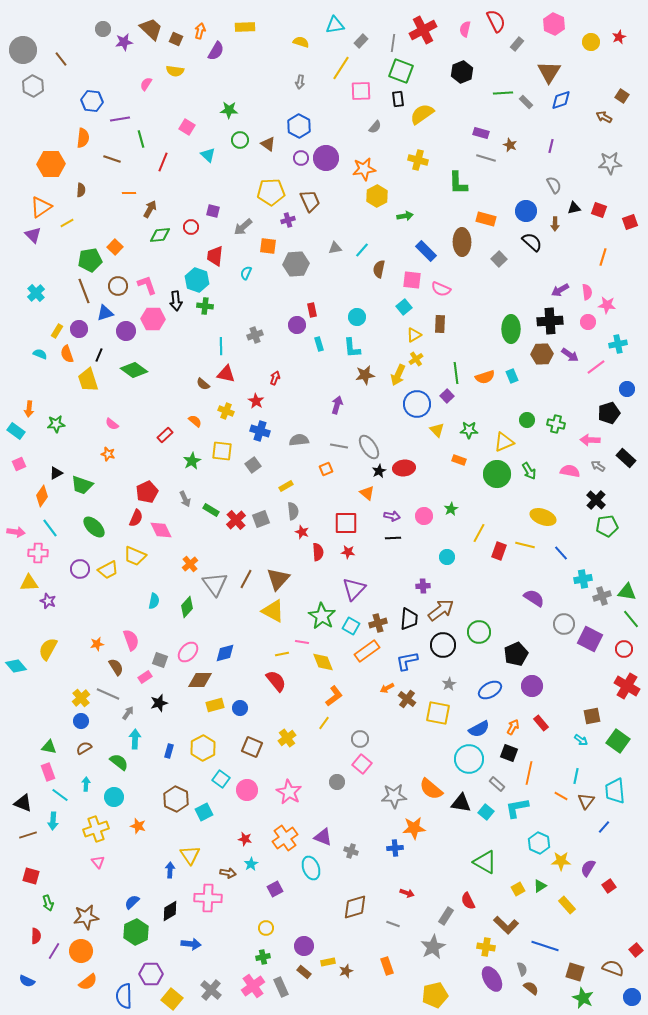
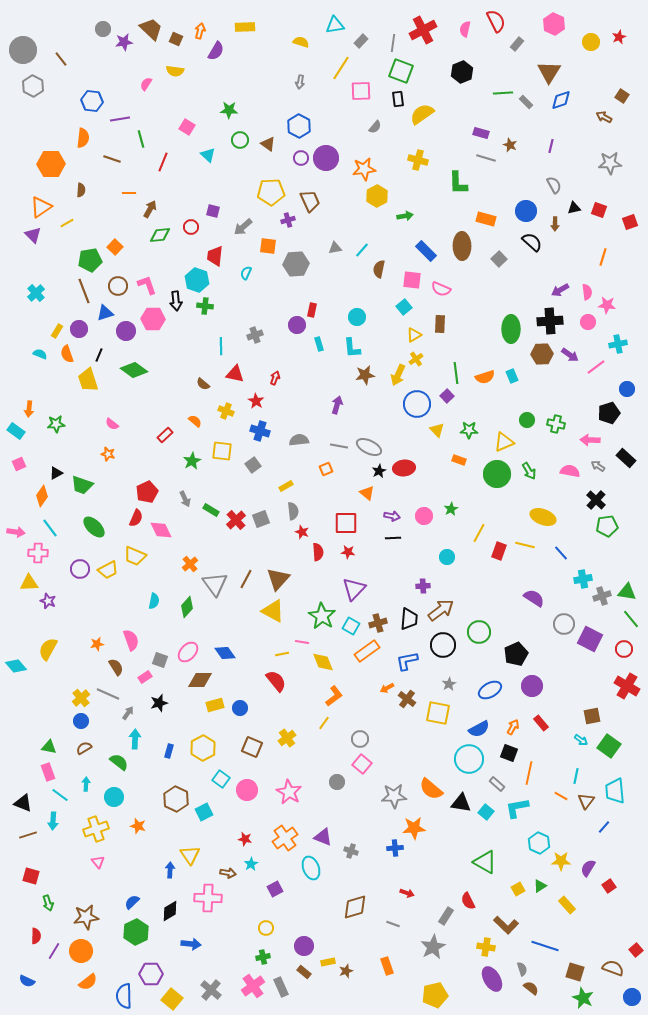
brown ellipse at (462, 242): moved 4 px down
red rectangle at (312, 310): rotated 24 degrees clockwise
red triangle at (226, 374): moved 9 px right
gray ellipse at (369, 447): rotated 30 degrees counterclockwise
blue diamond at (225, 653): rotated 70 degrees clockwise
green square at (618, 741): moved 9 px left, 5 px down
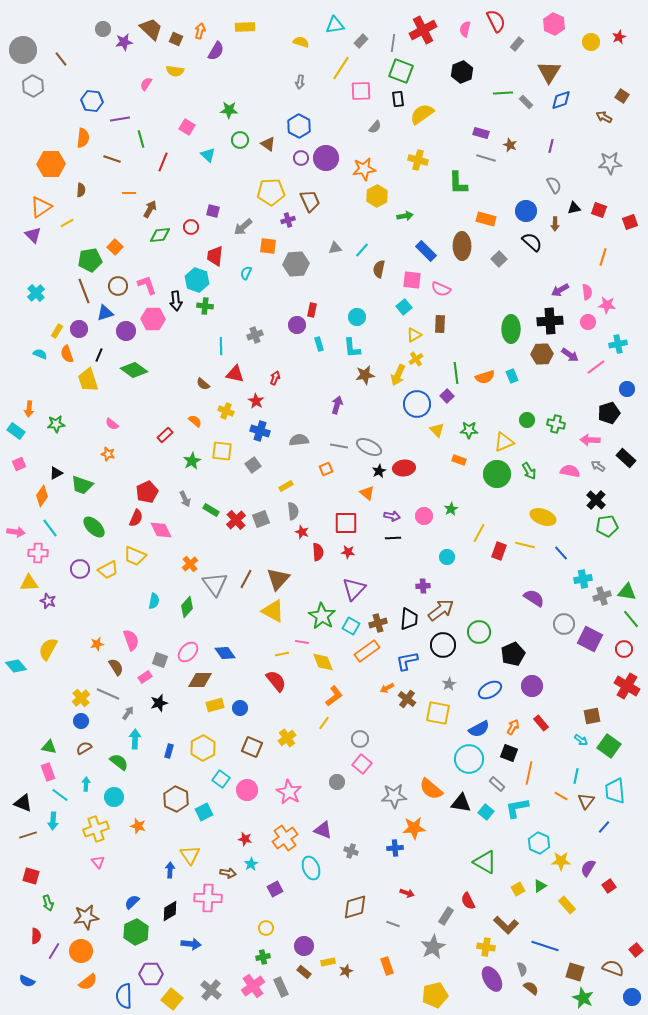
black pentagon at (516, 654): moved 3 px left
purple triangle at (323, 837): moved 7 px up
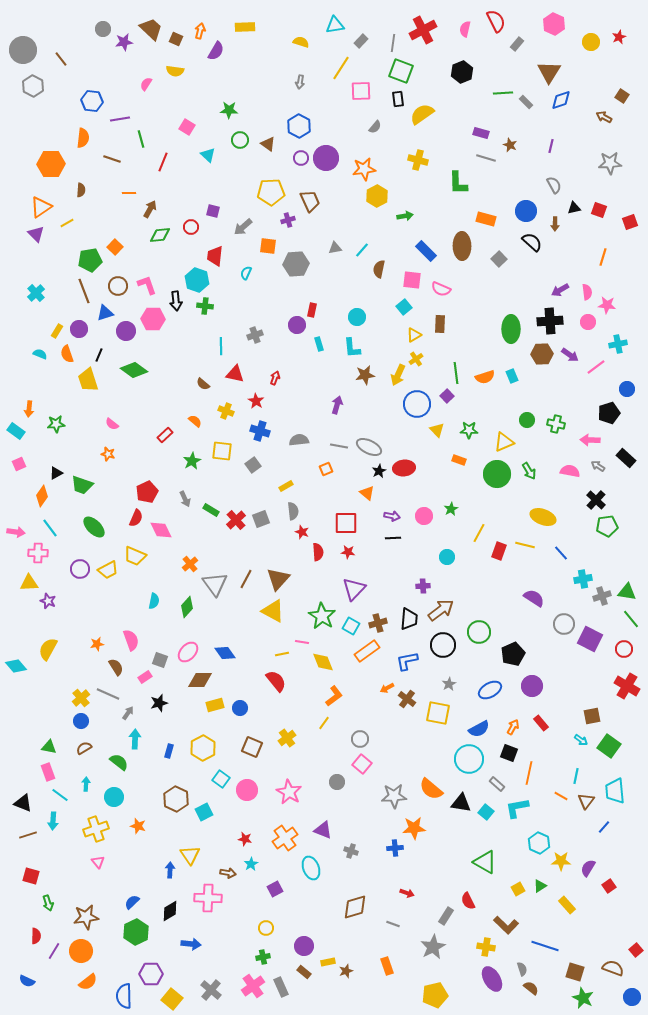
purple triangle at (33, 235): moved 3 px right, 1 px up
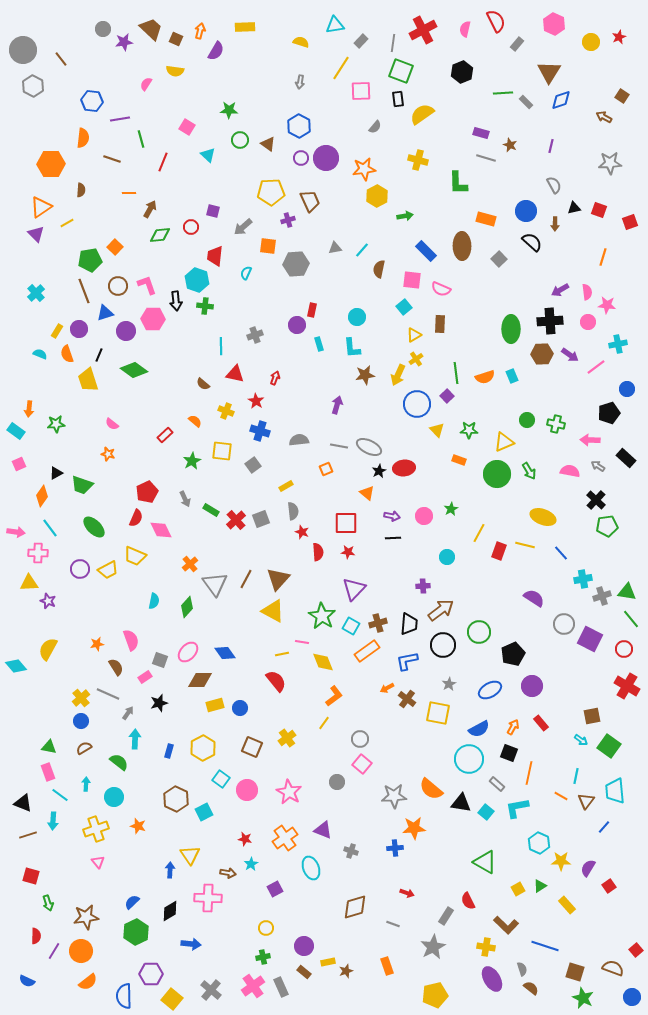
black trapezoid at (409, 619): moved 5 px down
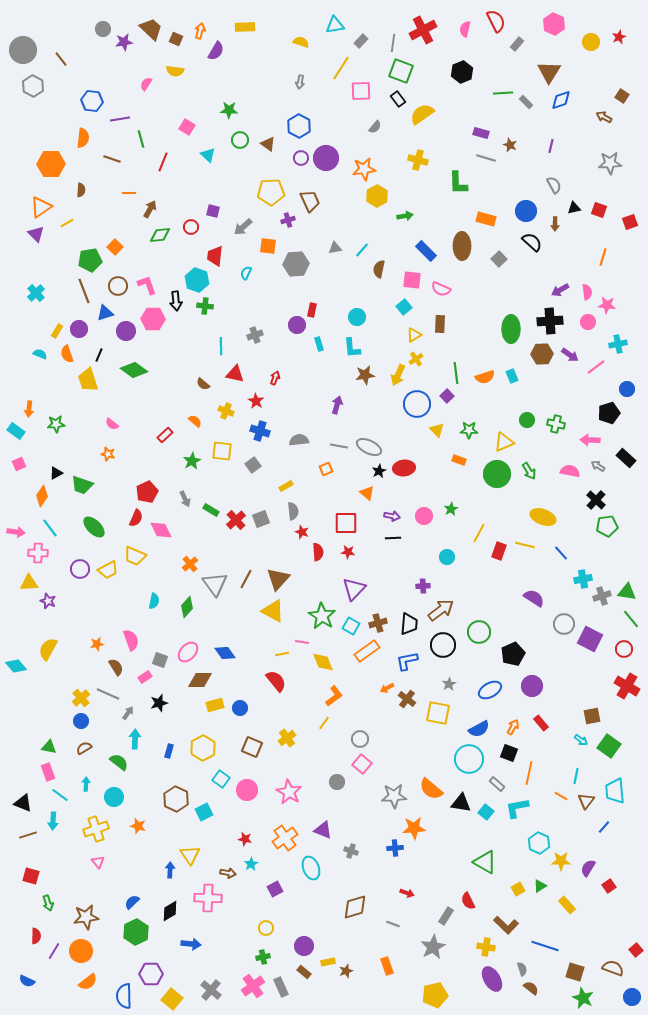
black rectangle at (398, 99): rotated 28 degrees counterclockwise
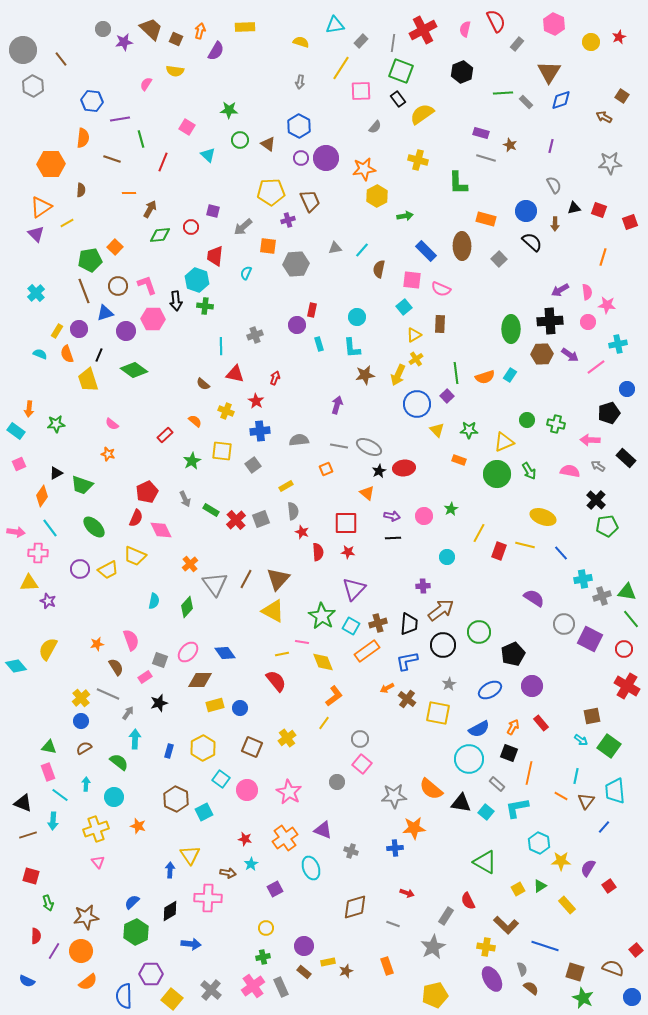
cyan rectangle at (512, 376): moved 2 px left, 1 px up; rotated 56 degrees clockwise
blue cross at (260, 431): rotated 24 degrees counterclockwise
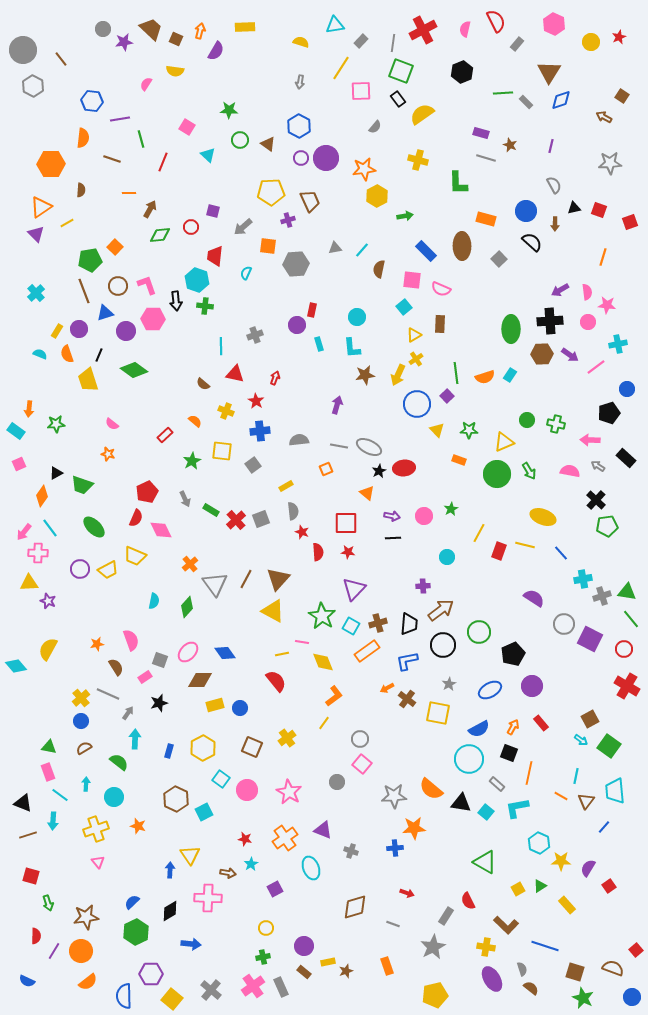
pink arrow at (16, 532): moved 8 px right; rotated 120 degrees clockwise
brown square at (592, 716): moved 2 px left, 3 px down; rotated 18 degrees counterclockwise
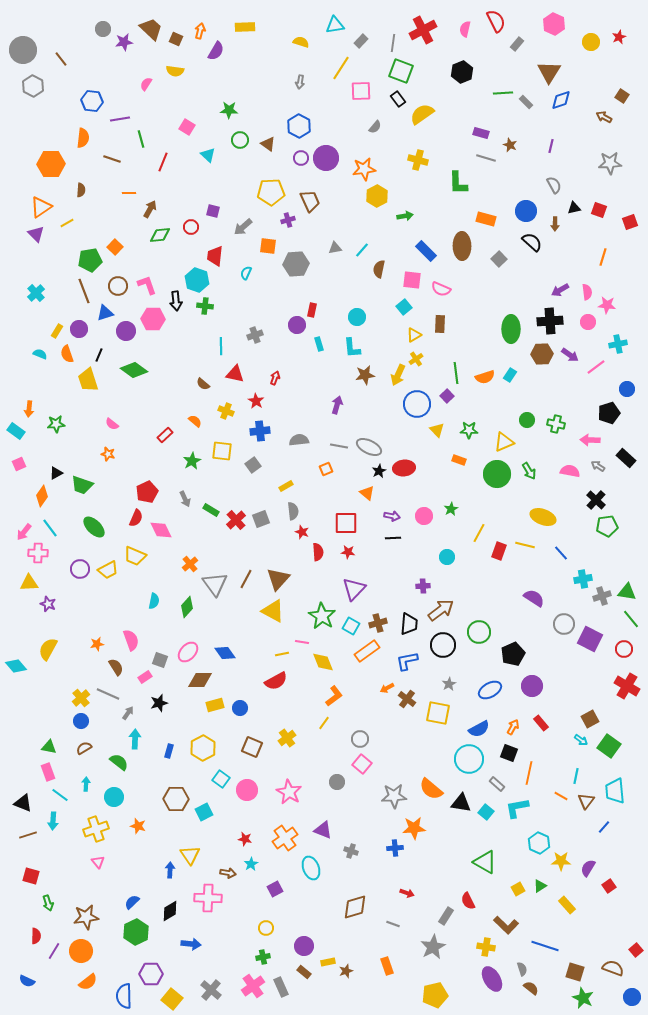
purple star at (48, 601): moved 3 px down
red semicircle at (276, 681): rotated 100 degrees clockwise
brown hexagon at (176, 799): rotated 25 degrees counterclockwise
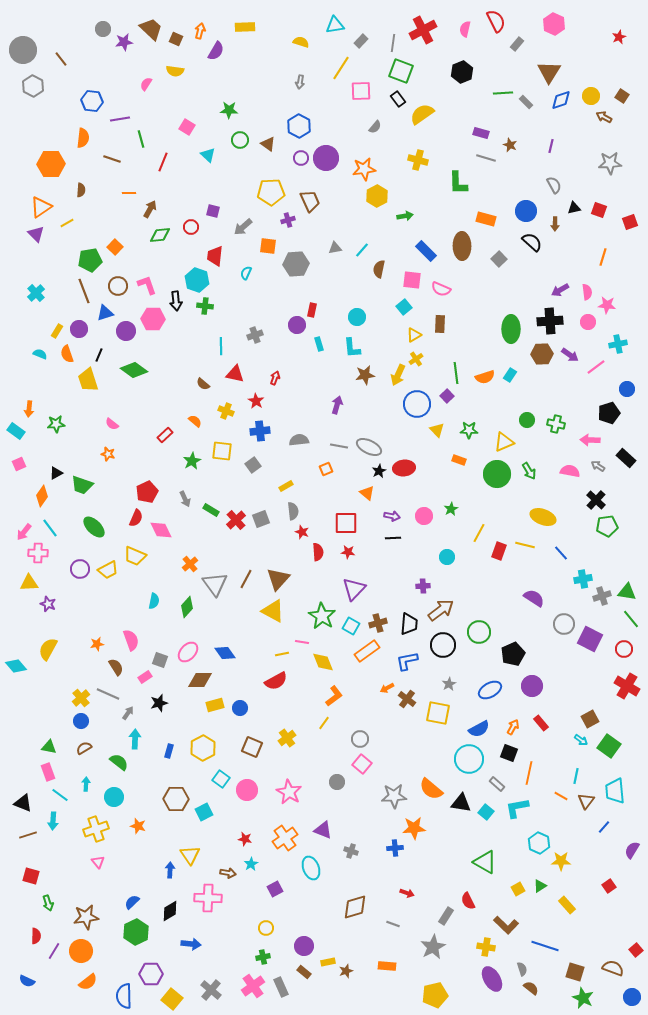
yellow circle at (591, 42): moved 54 px down
purple semicircle at (588, 868): moved 44 px right, 18 px up
orange rectangle at (387, 966): rotated 66 degrees counterclockwise
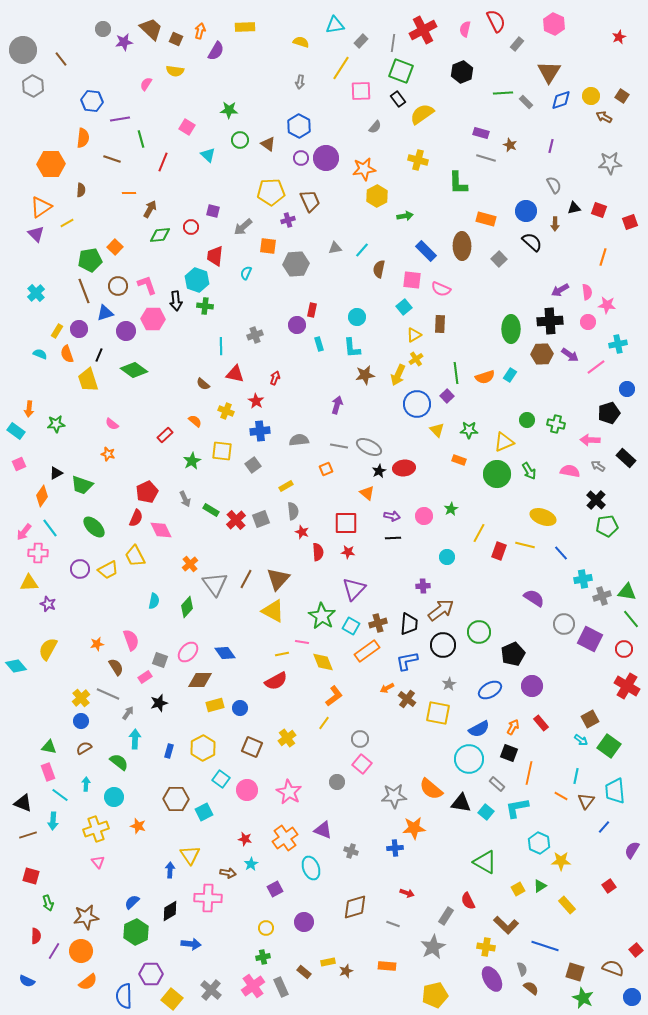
yellow trapezoid at (135, 556): rotated 40 degrees clockwise
purple circle at (304, 946): moved 24 px up
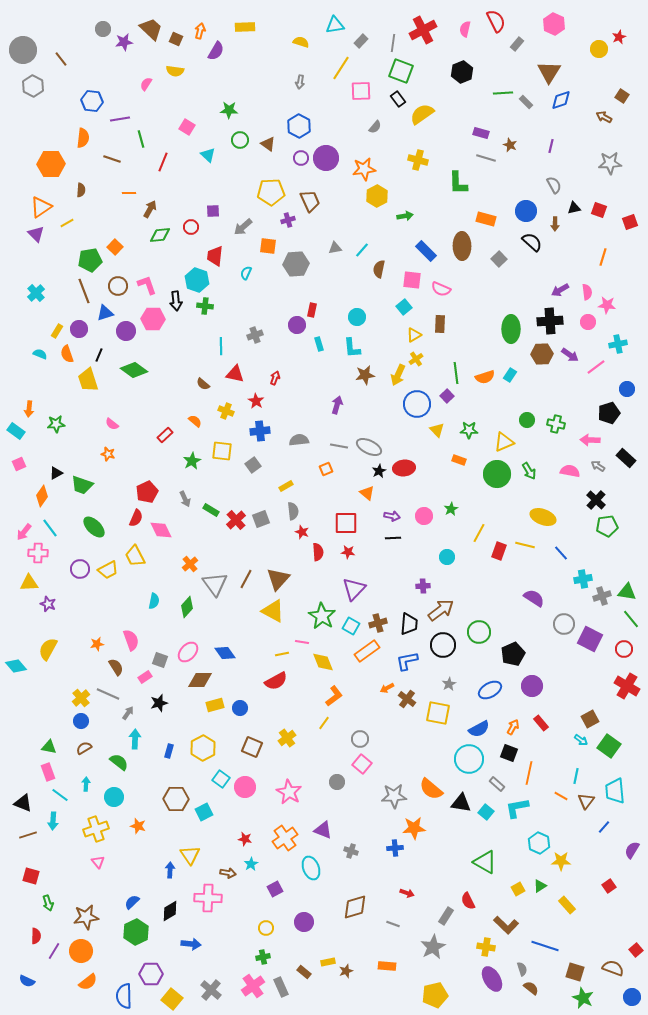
yellow circle at (591, 96): moved 8 px right, 47 px up
purple square at (213, 211): rotated 16 degrees counterclockwise
pink circle at (247, 790): moved 2 px left, 3 px up
